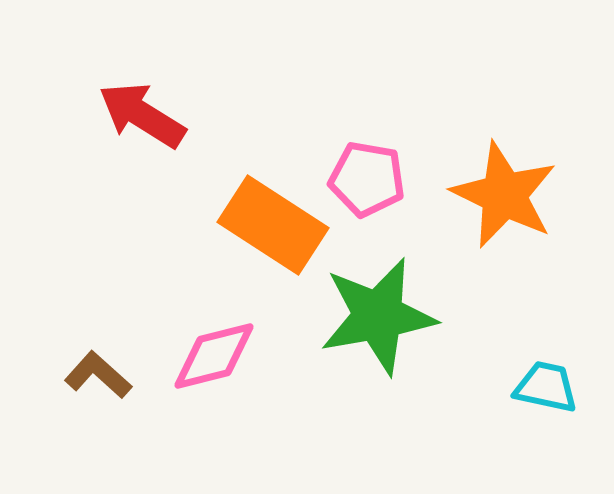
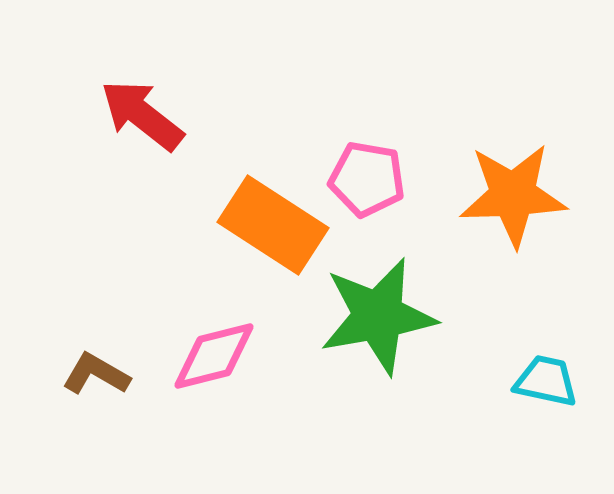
red arrow: rotated 6 degrees clockwise
orange star: moved 9 px right; rotated 28 degrees counterclockwise
brown L-shape: moved 2 px left, 1 px up; rotated 12 degrees counterclockwise
cyan trapezoid: moved 6 px up
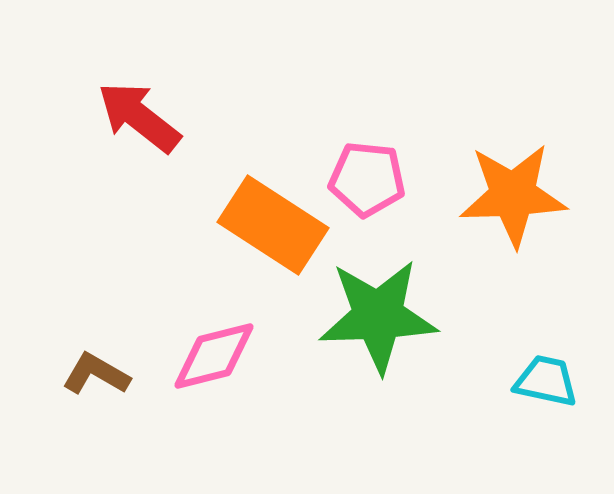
red arrow: moved 3 px left, 2 px down
pink pentagon: rotated 4 degrees counterclockwise
green star: rotated 8 degrees clockwise
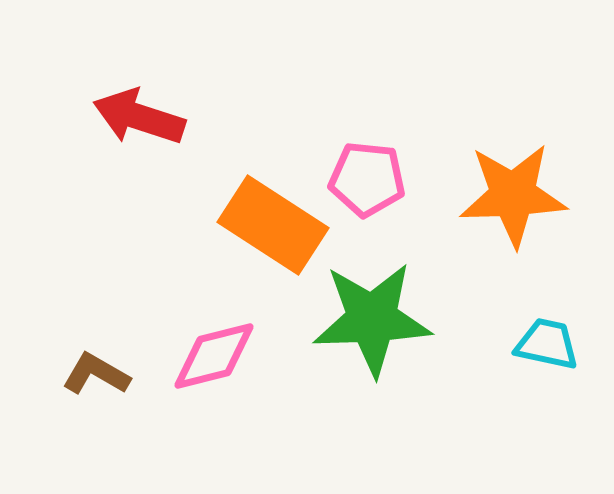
red arrow: rotated 20 degrees counterclockwise
green star: moved 6 px left, 3 px down
cyan trapezoid: moved 1 px right, 37 px up
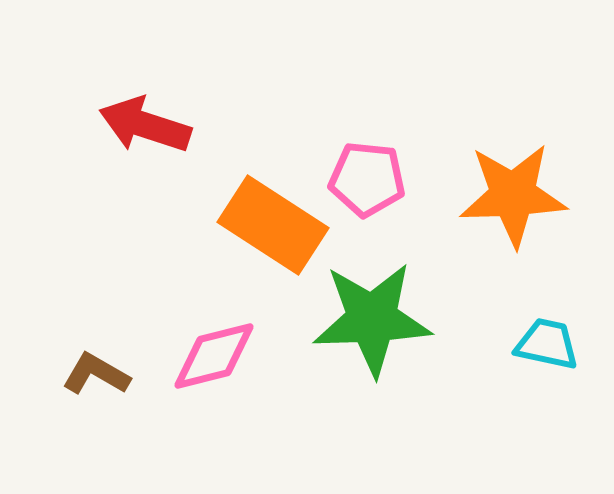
red arrow: moved 6 px right, 8 px down
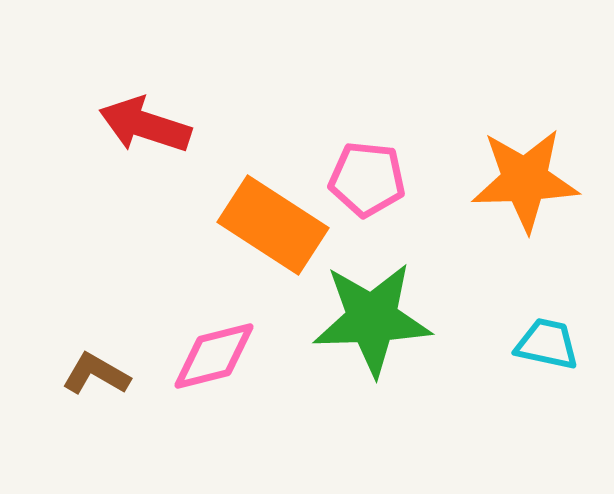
orange star: moved 12 px right, 15 px up
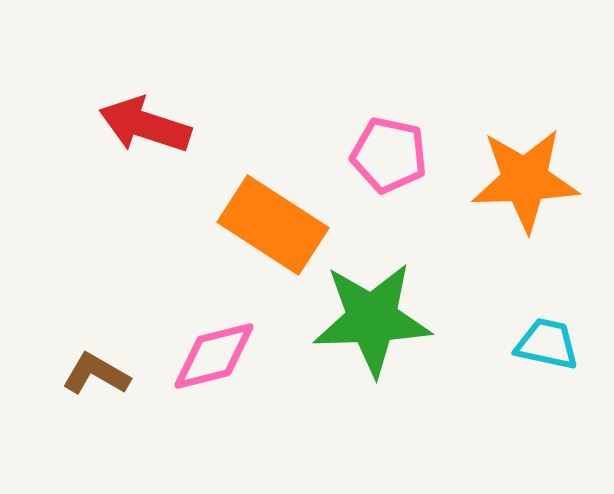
pink pentagon: moved 22 px right, 24 px up; rotated 6 degrees clockwise
